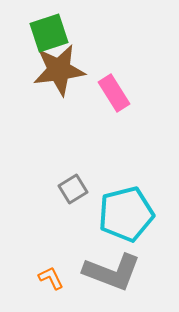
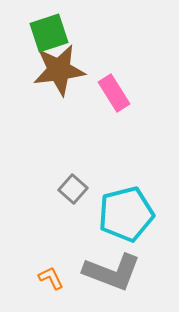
gray square: rotated 16 degrees counterclockwise
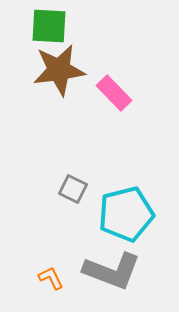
green square: moved 7 px up; rotated 21 degrees clockwise
pink rectangle: rotated 12 degrees counterclockwise
gray square: rotated 16 degrees counterclockwise
gray L-shape: moved 1 px up
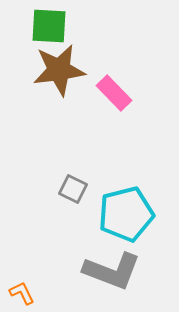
orange L-shape: moved 29 px left, 15 px down
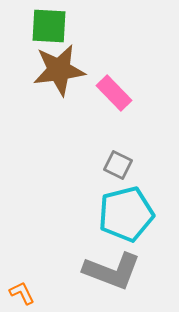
gray square: moved 45 px right, 24 px up
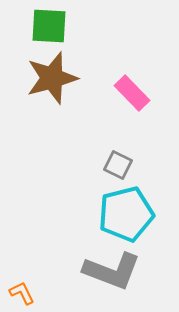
brown star: moved 7 px left, 8 px down; rotated 8 degrees counterclockwise
pink rectangle: moved 18 px right
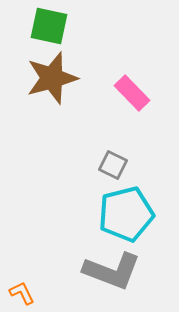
green square: rotated 9 degrees clockwise
gray square: moved 5 px left
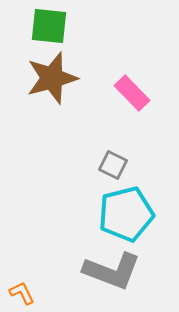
green square: rotated 6 degrees counterclockwise
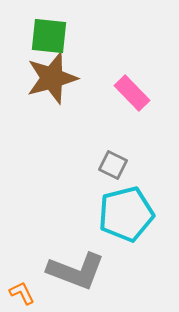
green square: moved 10 px down
gray L-shape: moved 36 px left
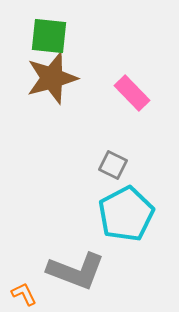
cyan pentagon: rotated 14 degrees counterclockwise
orange L-shape: moved 2 px right, 1 px down
